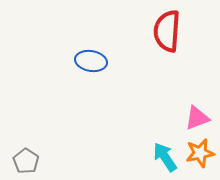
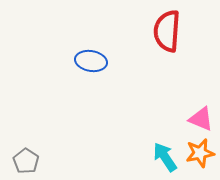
pink triangle: moved 4 px right, 1 px down; rotated 44 degrees clockwise
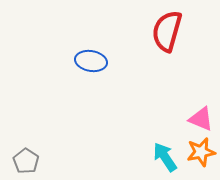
red semicircle: rotated 12 degrees clockwise
orange star: moved 1 px right, 1 px up
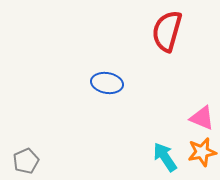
blue ellipse: moved 16 px right, 22 px down
pink triangle: moved 1 px right, 1 px up
orange star: moved 1 px right
gray pentagon: rotated 15 degrees clockwise
